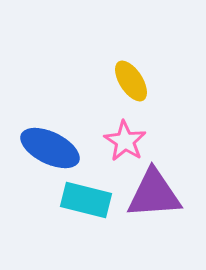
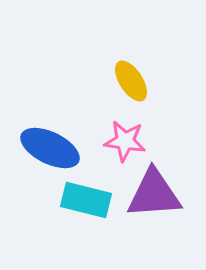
pink star: rotated 24 degrees counterclockwise
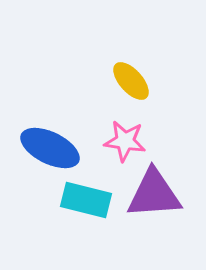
yellow ellipse: rotated 9 degrees counterclockwise
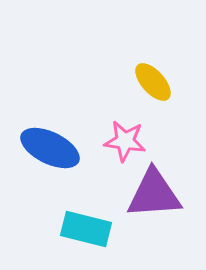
yellow ellipse: moved 22 px right, 1 px down
cyan rectangle: moved 29 px down
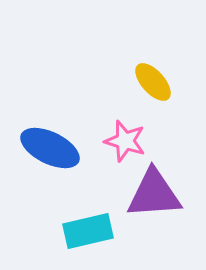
pink star: rotated 9 degrees clockwise
cyan rectangle: moved 2 px right, 2 px down; rotated 27 degrees counterclockwise
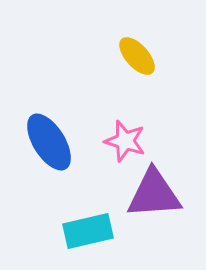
yellow ellipse: moved 16 px left, 26 px up
blue ellipse: moved 1 px left, 6 px up; rotated 32 degrees clockwise
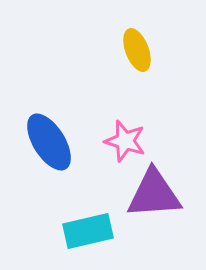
yellow ellipse: moved 6 px up; rotated 21 degrees clockwise
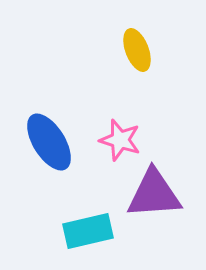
pink star: moved 5 px left, 1 px up
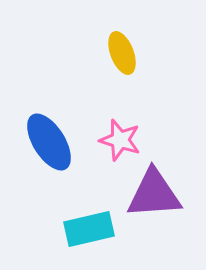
yellow ellipse: moved 15 px left, 3 px down
cyan rectangle: moved 1 px right, 2 px up
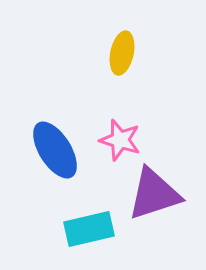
yellow ellipse: rotated 33 degrees clockwise
blue ellipse: moved 6 px right, 8 px down
purple triangle: rotated 14 degrees counterclockwise
